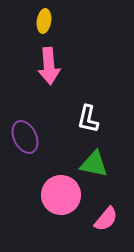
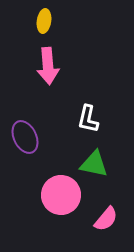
pink arrow: moved 1 px left
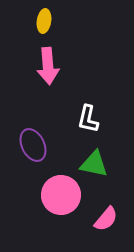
purple ellipse: moved 8 px right, 8 px down
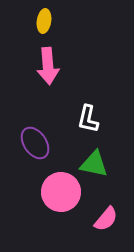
purple ellipse: moved 2 px right, 2 px up; rotated 8 degrees counterclockwise
pink circle: moved 3 px up
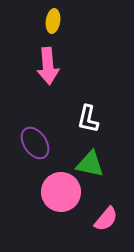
yellow ellipse: moved 9 px right
green triangle: moved 4 px left
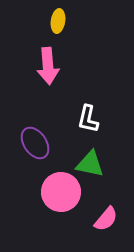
yellow ellipse: moved 5 px right
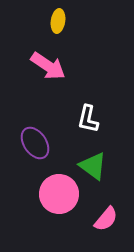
pink arrow: rotated 51 degrees counterclockwise
green triangle: moved 3 px right, 2 px down; rotated 24 degrees clockwise
pink circle: moved 2 px left, 2 px down
